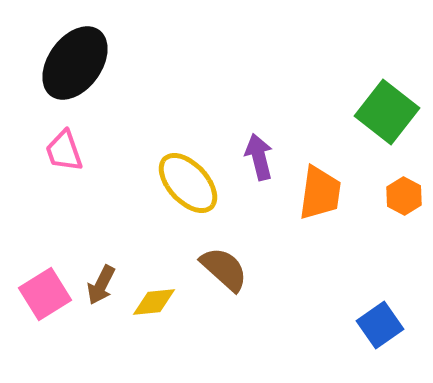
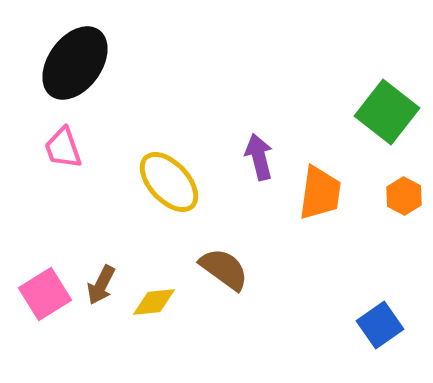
pink trapezoid: moved 1 px left, 3 px up
yellow ellipse: moved 19 px left, 1 px up
brown semicircle: rotated 6 degrees counterclockwise
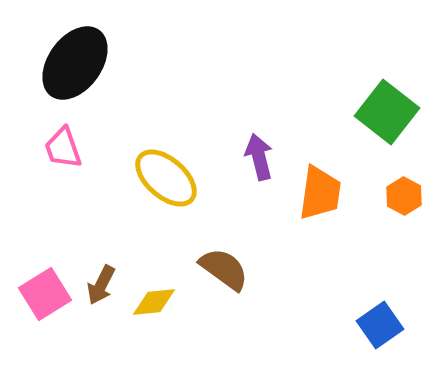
yellow ellipse: moved 3 px left, 4 px up; rotated 6 degrees counterclockwise
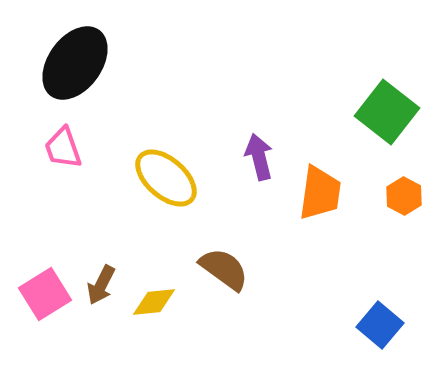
blue square: rotated 15 degrees counterclockwise
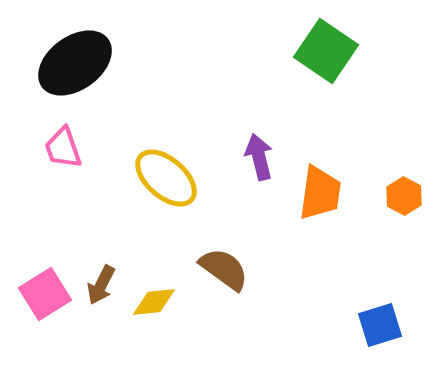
black ellipse: rotated 18 degrees clockwise
green square: moved 61 px left, 61 px up; rotated 4 degrees counterclockwise
blue square: rotated 33 degrees clockwise
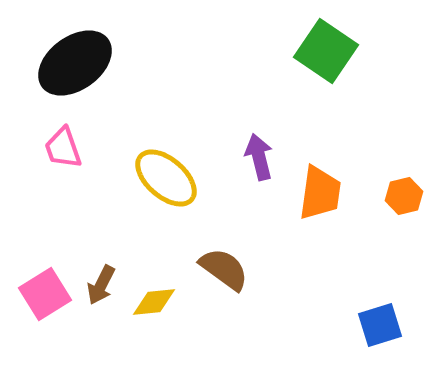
orange hexagon: rotated 18 degrees clockwise
